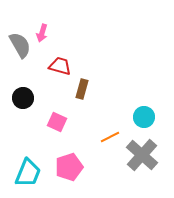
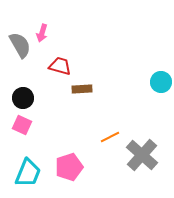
brown rectangle: rotated 72 degrees clockwise
cyan circle: moved 17 px right, 35 px up
pink square: moved 35 px left, 3 px down
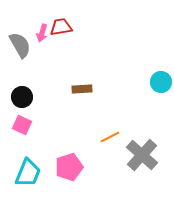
red trapezoid: moved 1 px right, 39 px up; rotated 25 degrees counterclockwise
black circle: moved 1 px left, 1 px up
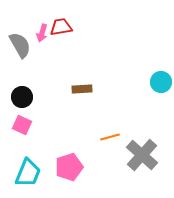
orange line: rotated 12 degrees clockwise
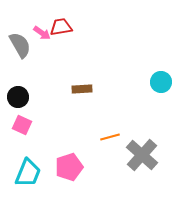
pink arrow: rotated 72 degrees counterclockwise
black circle: moved 4 px left
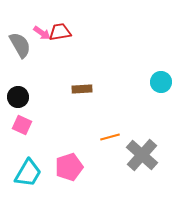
red trapezoid: moved 1 px left, 5 px down
cyan trapezoid: rotated 8 degrees clockwise
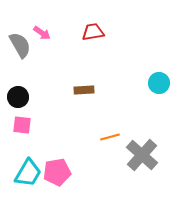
red trapezoid: moved 33 px right
cyan circle: moved 2 px left, 1 px down
brown rectangle: moved 2 px right, 1 px down
pink square: rotated 18 degrees counterclockwise
pink pentagon: moved 12 px left, 5 px down; rotated 8 degrees clockwise
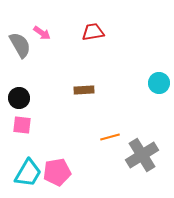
black circle: moved 1 px right, 1 px down
gray cross: rotated 16 degrees clockwise
